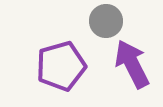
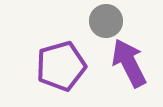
purple arrow: moved 3 px left, 1 px up
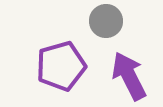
purple arrow: moved 13 px down
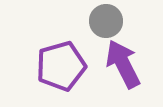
purple arrow: moved 6 px left, 12 px up
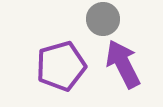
gray circle: moved 3 px left, 2 px up
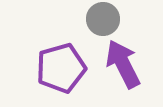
purple pentagon: moved 2 px down
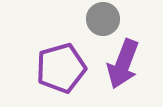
purple arrow: rotated 132 degrees counterclockwise
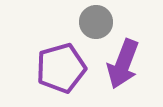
gray circle: moved 7 px left, 3 px down
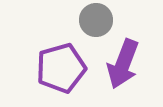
gray circle: moved 2 px up
